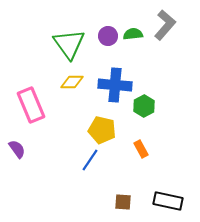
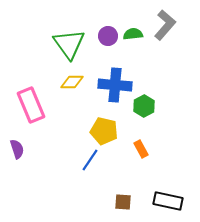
yellow pentagon: moved 2 px right, 1 px down
purple semicircle: rotated 18 degrees clockwise
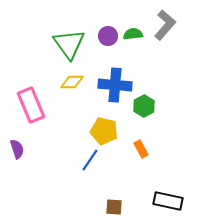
brown square: moved 9 px left, 5 px down
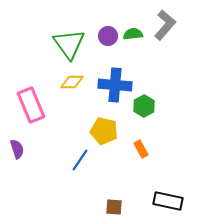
blue line: moved 10 px left
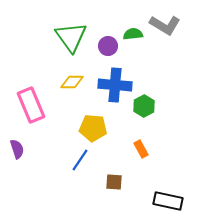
gray L-shape: rotated 80 degrees clockwise
purple circle: moved 10 px down
green triangle: moved 2 px right, 7 px up
yellow pentagon: moved 11 px left, 3 px up; rotated 8 degrees counterclockwise
brown square: moved 25 px up
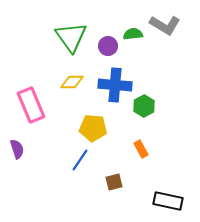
brown square: rotated 18 degrees counterclockwise
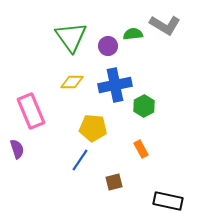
blue cross: rotated 16 degrees counterclockwise
pink rectangle: moved 6 px down
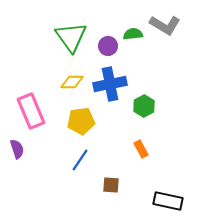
blue cross: moved 5 px left, 1 px up
yellow pentagon: moved 12 px left, 7 px up; rotated 12 degrees counterclockwise
brown square: moved 3 px left, 3 px down; rotated 18 degrees clockwise
